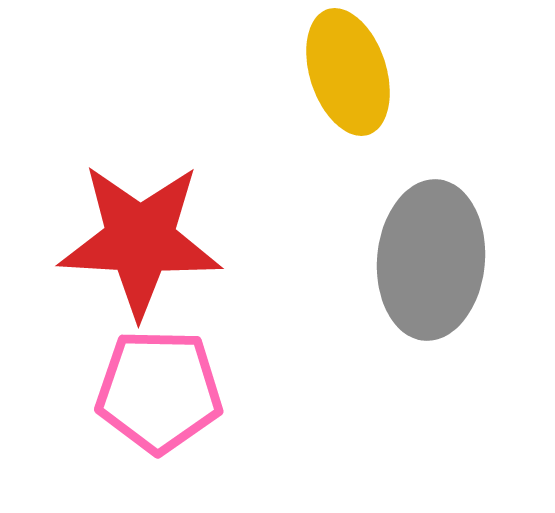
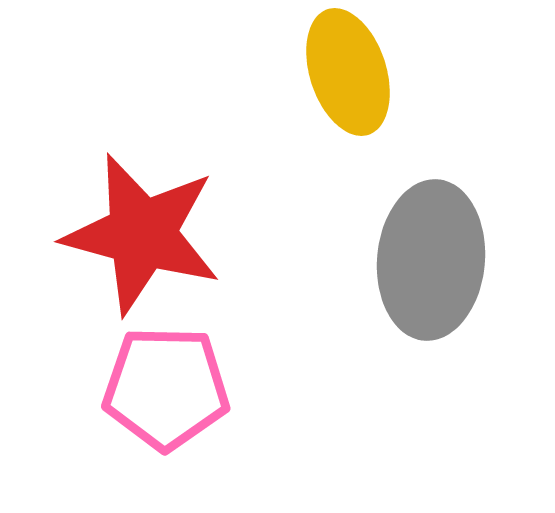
red star: moved 2 px right, 6 px up; rotated 12 degrees clockwise
pink pentagon: moved 7 px right, 3 px up
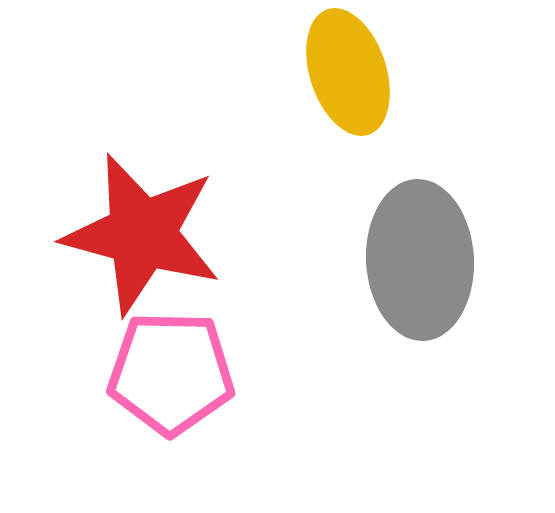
gray ellipse: moved 11 px left; rotated 8 degrees counterclockwise
pink pentagon: moved 5 px right, 15 px up
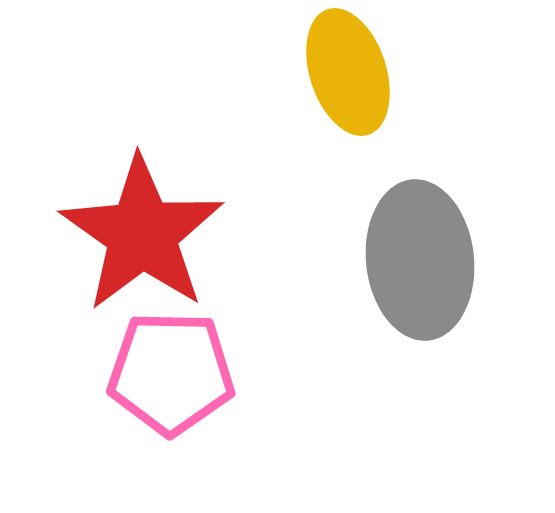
red star: rotated 20 degrees clockwise
gray ellipse: rotated 3 degrees counterclockwise
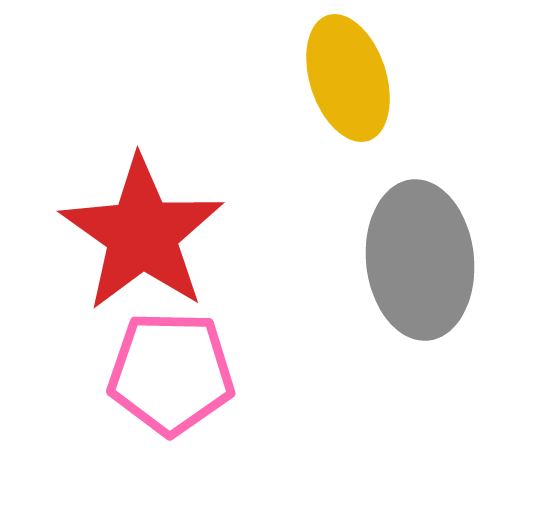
yellow ellipse: moved 6 px down
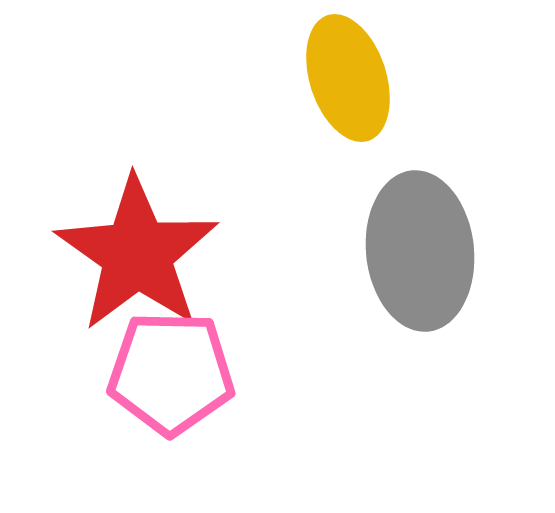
red star: moved 5 px left, 20 px down
gray ellipse: moved 9 px up
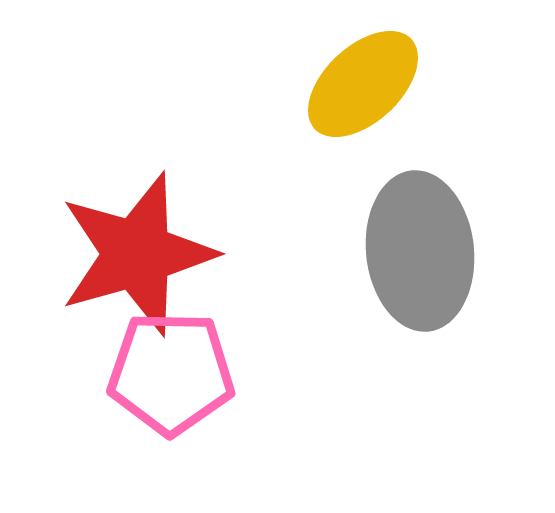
yellow ellipse: moved 15 px right, 6 px down; rotated 65 degrees clockwise
red star: rotated 21 degrees clockwise
